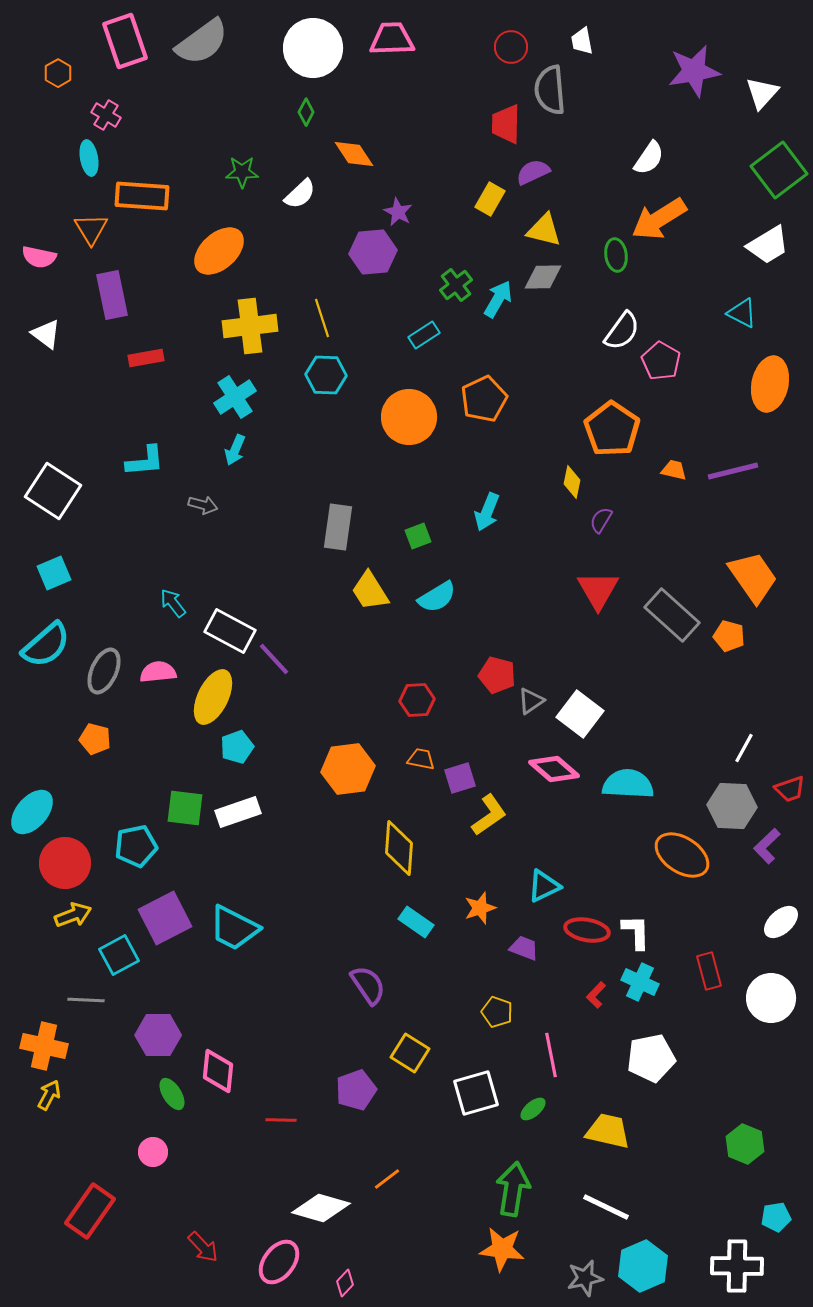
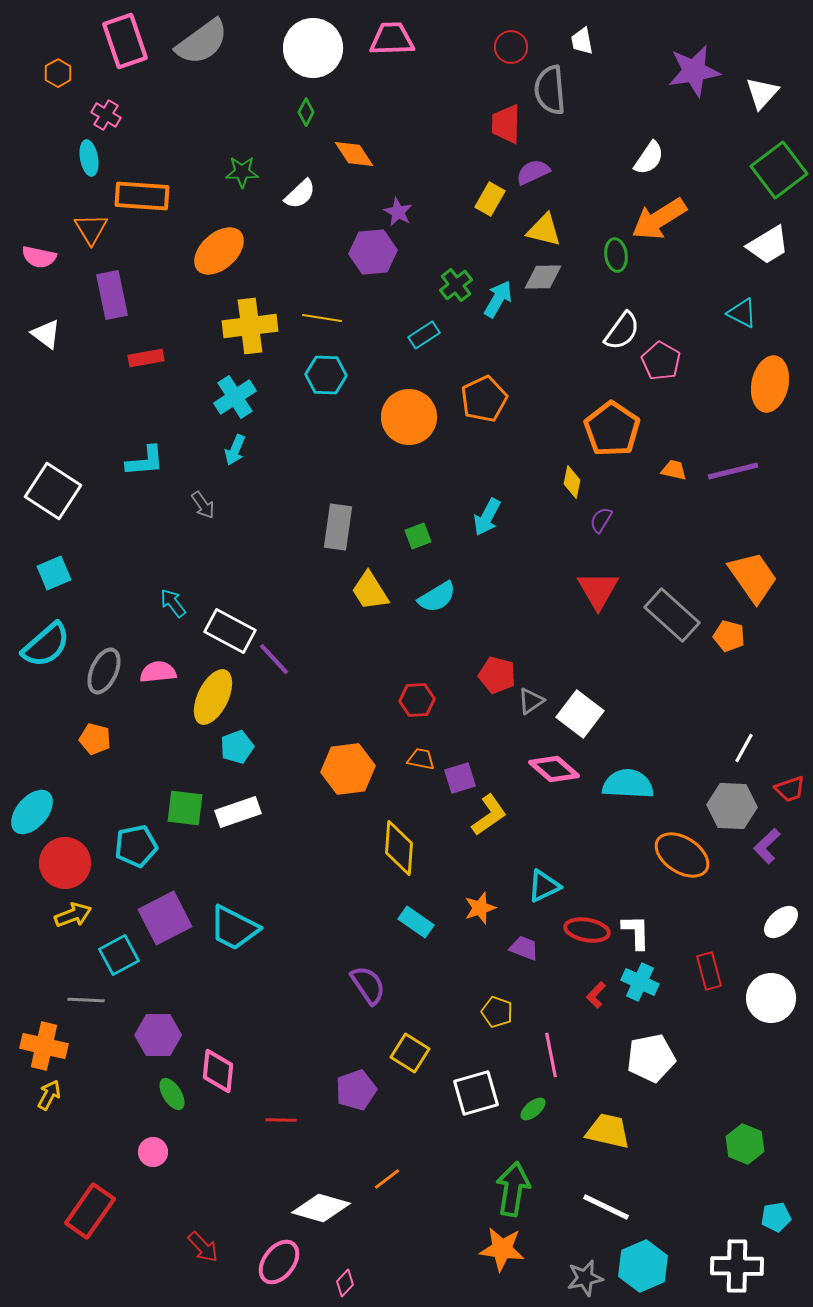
yellow line at (322, 318): rotated 63 degrees counterclockwise
gray arrow at (203, 505): rotated 40 degrees clockwise
cyan arrow at (487, 512): moved 5 px down; rotated 6 degrees clockwise
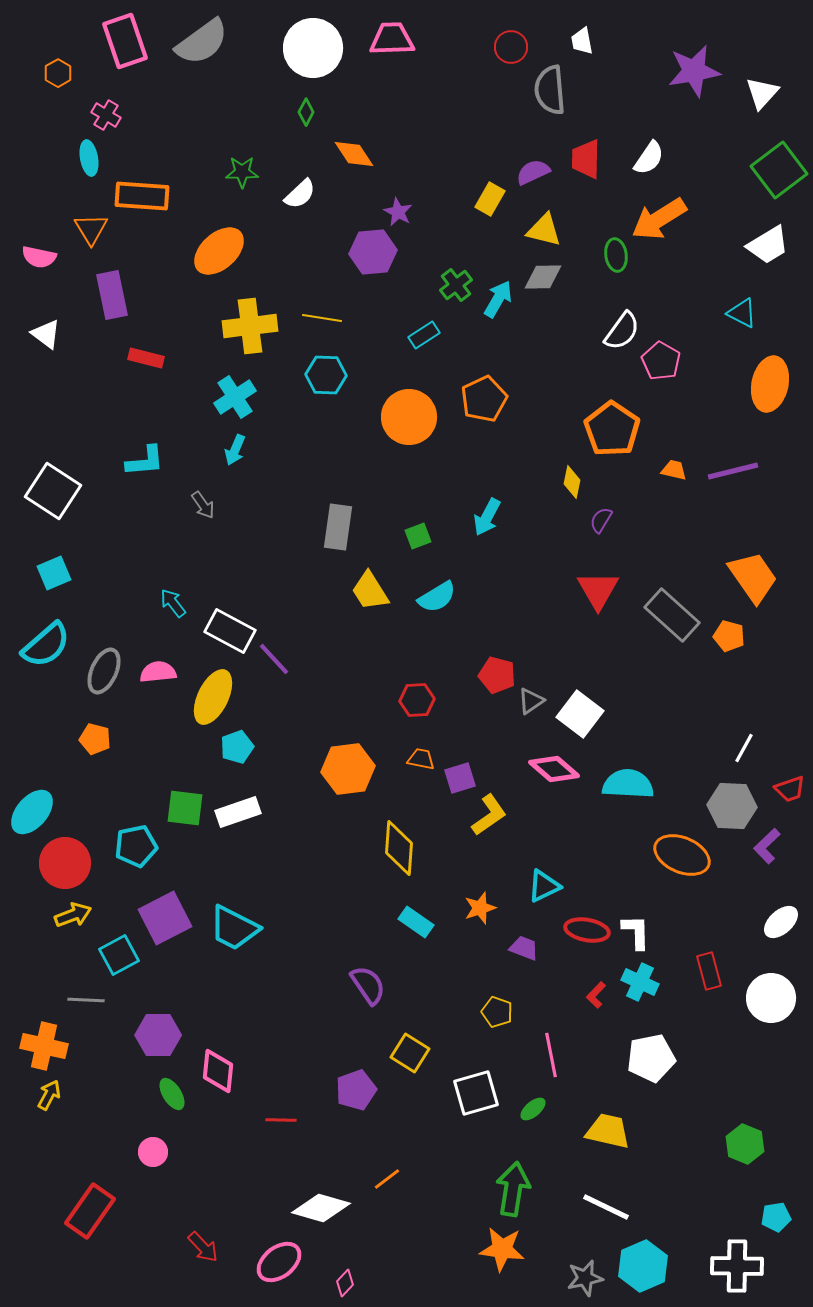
red trapezoid at (506, 124): moved 80 px right, 35 px down
red rectangle at (146, 358): rotated 24 degrees clockwise
orange ellipse at (682, 855): rotated 10 degrees counterclockwise
pink ellipse at (279, 1262): rotated 15 degrees clockwise
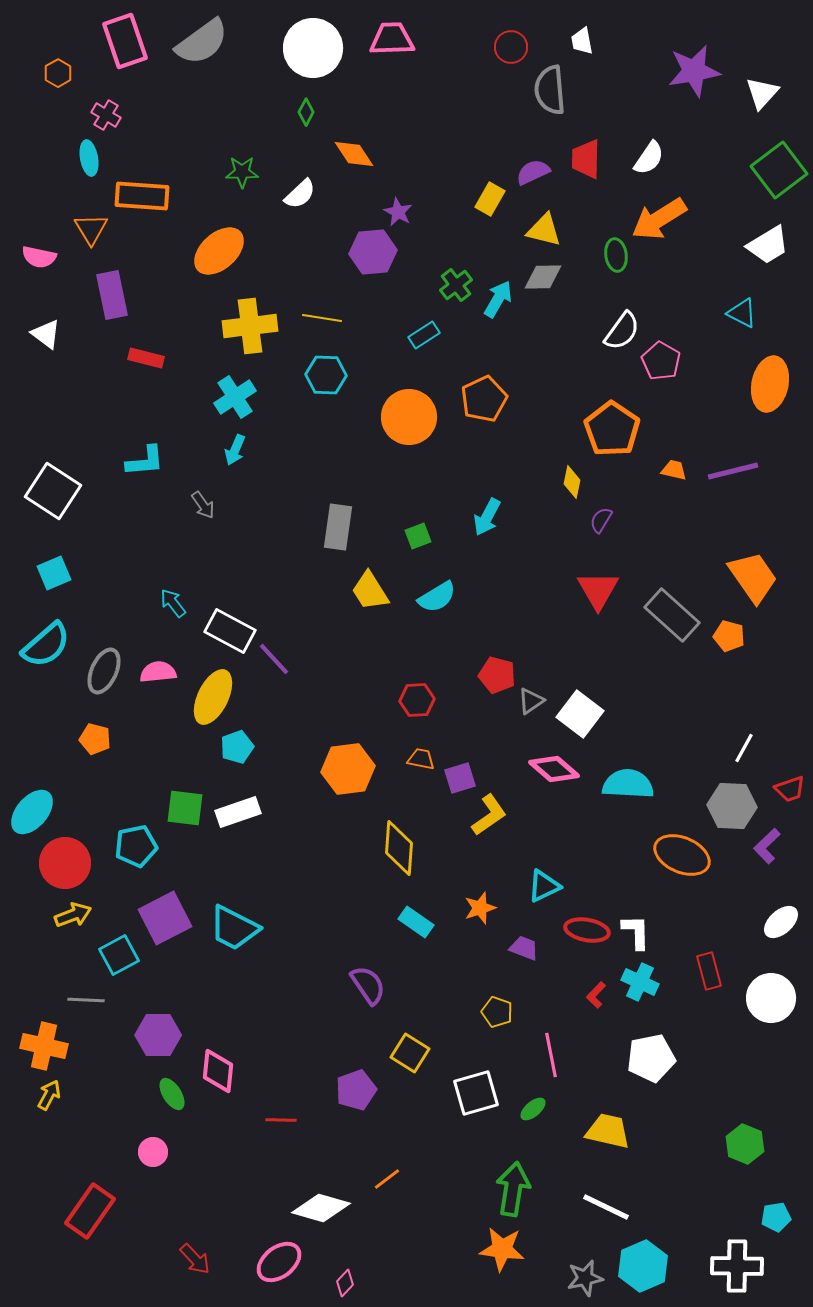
red arrow at (203, 1247): moved 8 px left, 12 px down
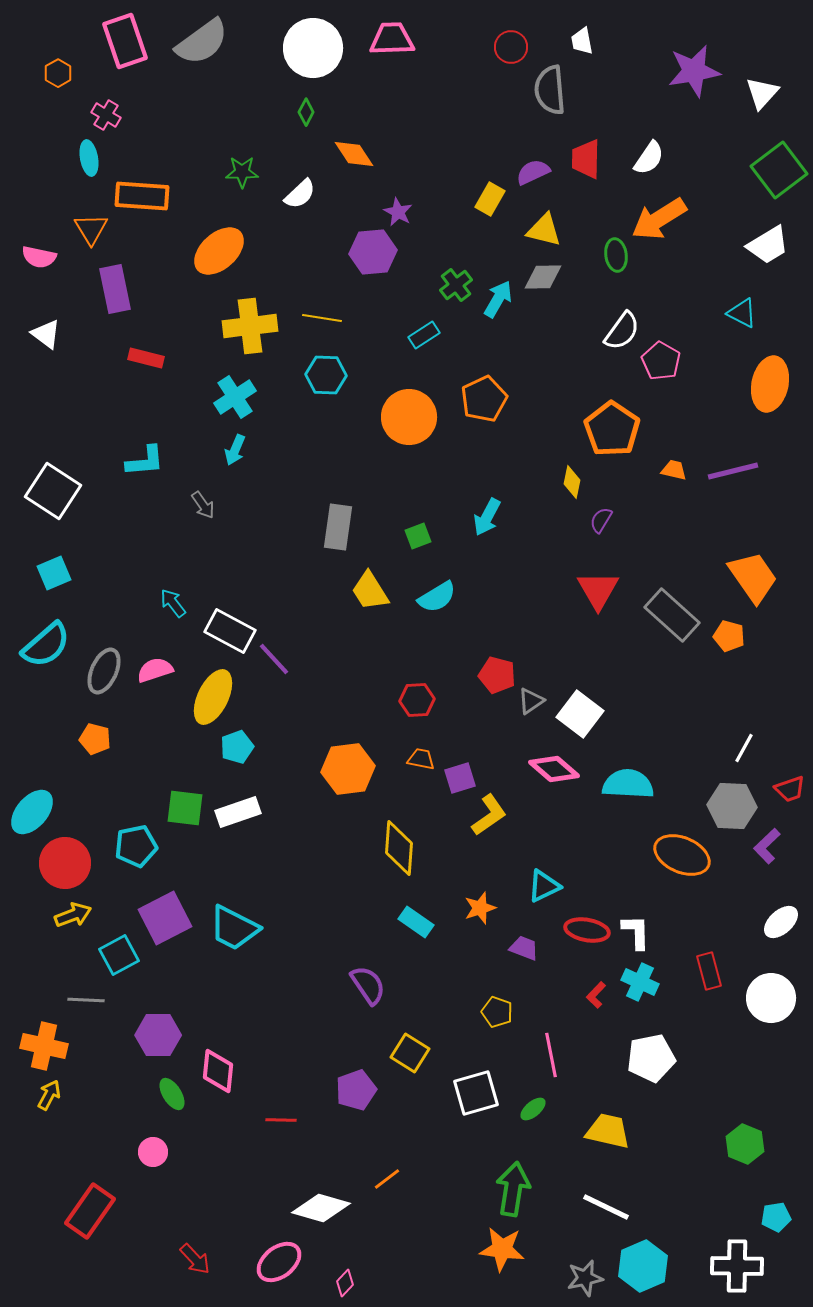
purple rectangle at (112, 295): moved 3 px right, 6 px up
pink semicircle at (158, 672): moved 3 px left, 2 px up; rotated 12 degrees counterclockwise
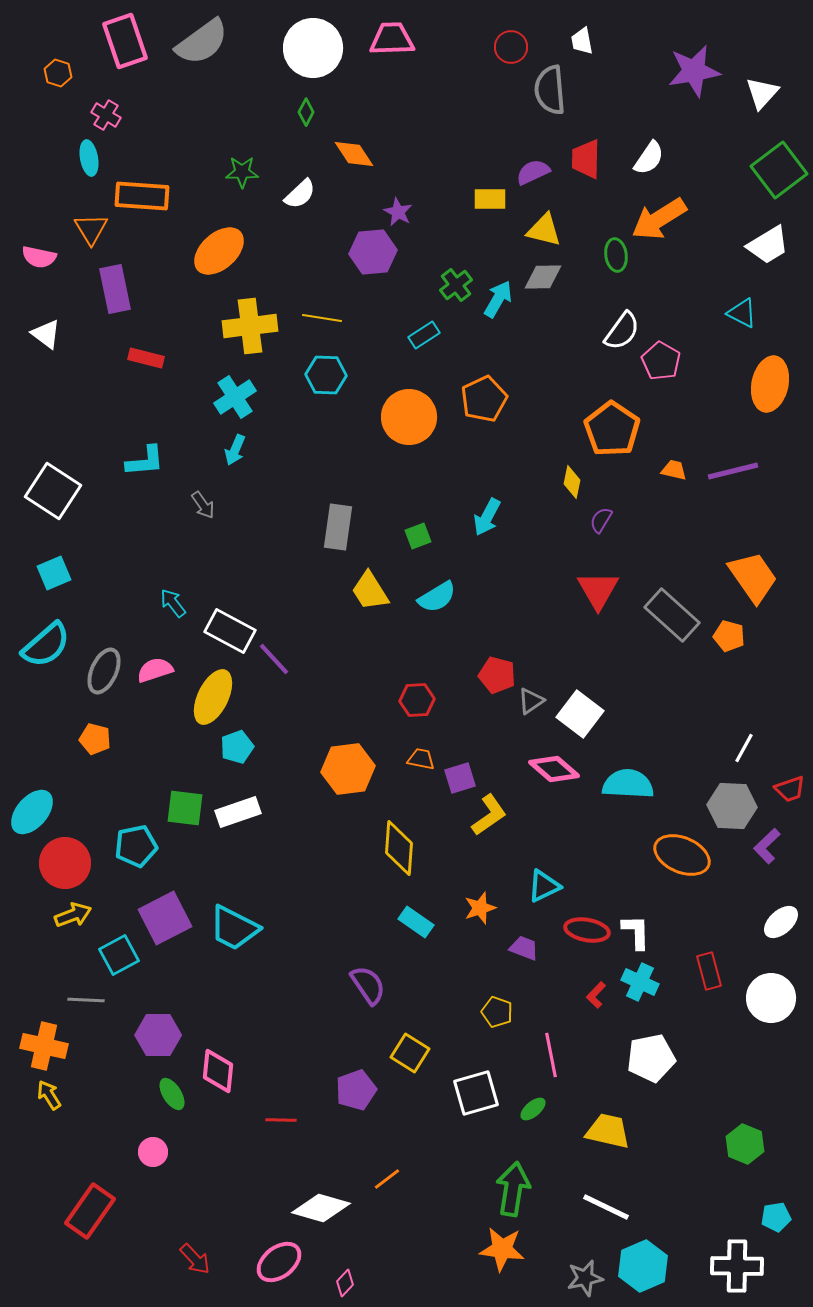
orange hexagon at (58, 73): rotated 12 degrees counterclockwise
yellow rectangle at (490, 199): rotated 60 degrees clockwise
yellow arrow at (49, 1095): rotated 60 degrees counterclockwise
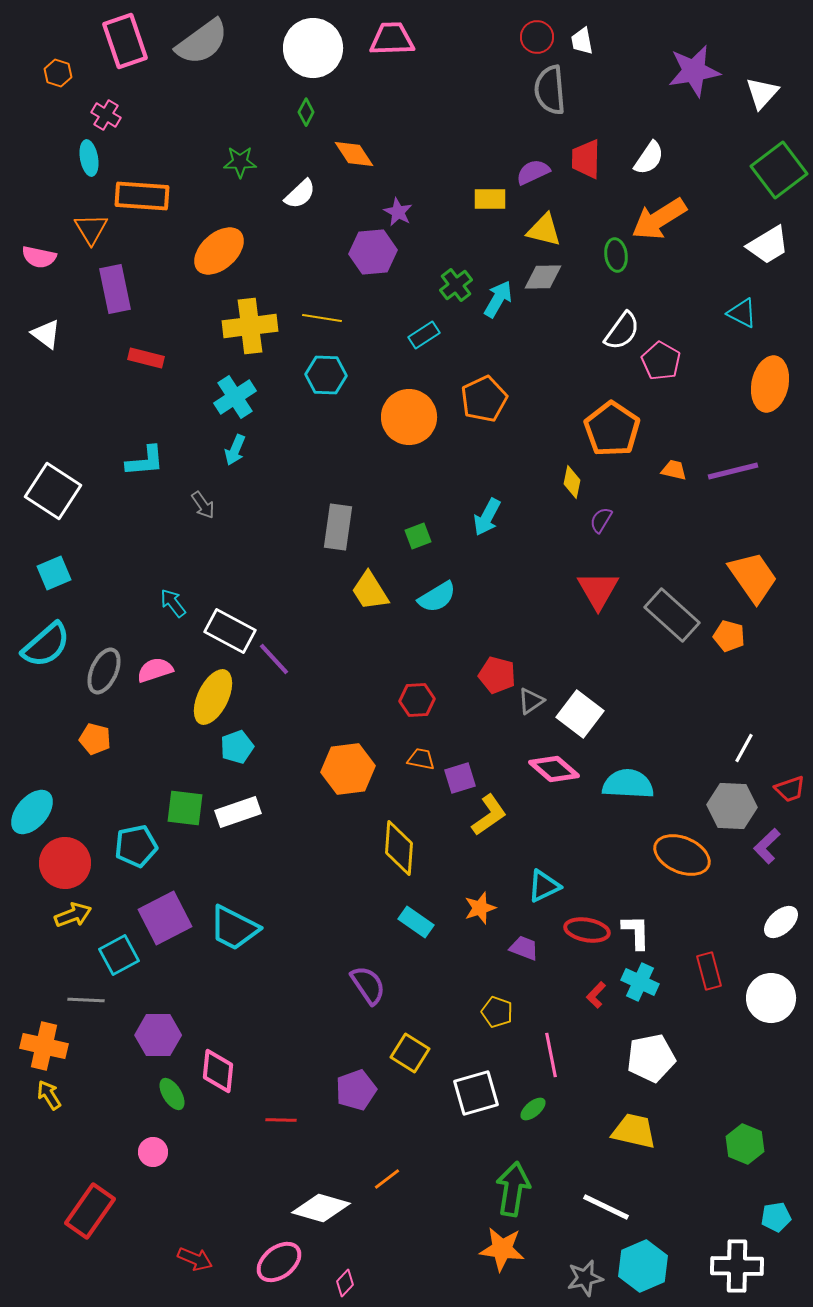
red circle at (511, 47): moved 26 px right, 10 px up
green star at (242, 172): moved 2 px left, 10 px up
yellow trapezoid at (608, 1131): moved 26 px right
red arrow at (195, 1259): rotated 24 degrees counterclockwise
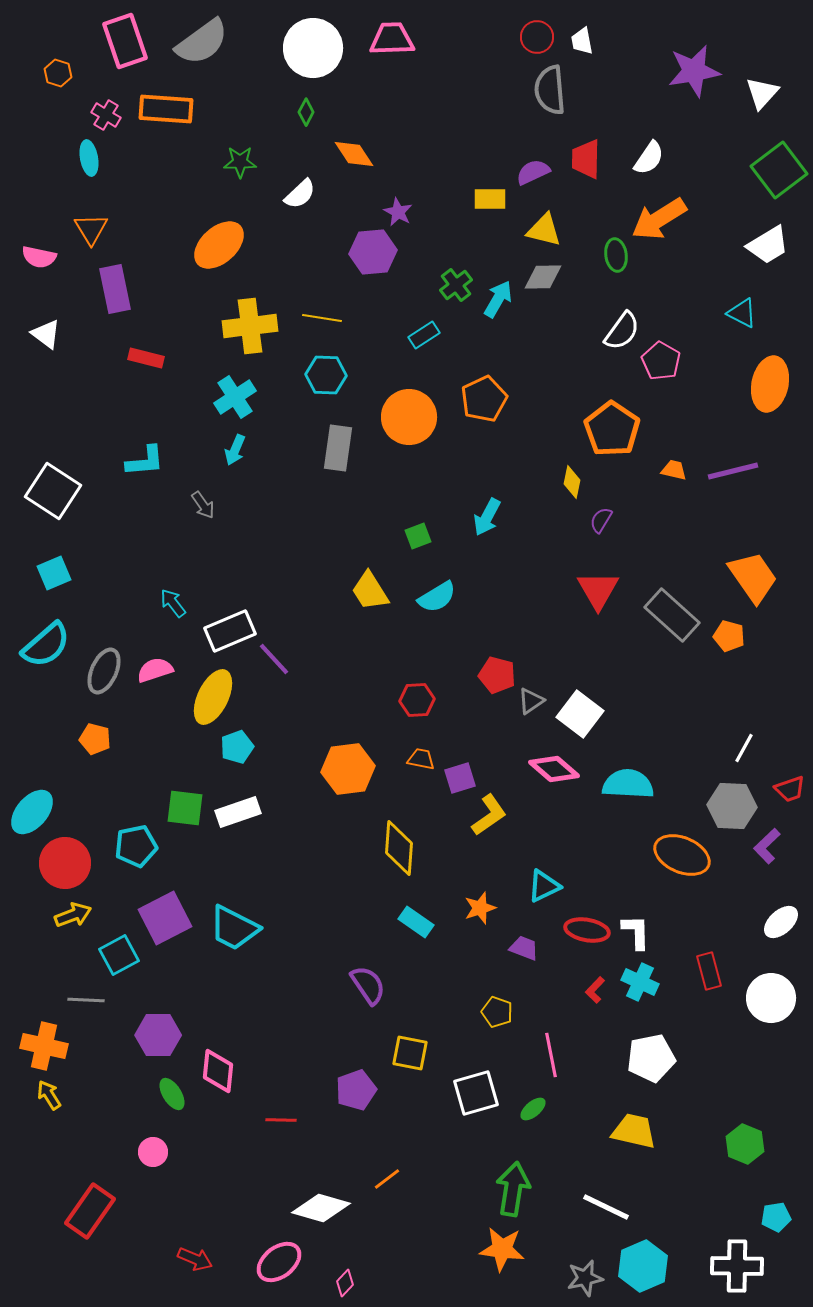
orange rectangle at (142, 196): moved 24 px right, 87 px up
orange ellipse at (219, 251): moved 6 px up
gray rectangle at (338, 527): moved 79 px up
white rectangle at (230, 631): rotated 51 degrees counterclockwise
red L-shape at (596, 995): moved 1 px left, 5 px up
yellow square at (410, 1053): rotated 21 degrees counterclockwise
